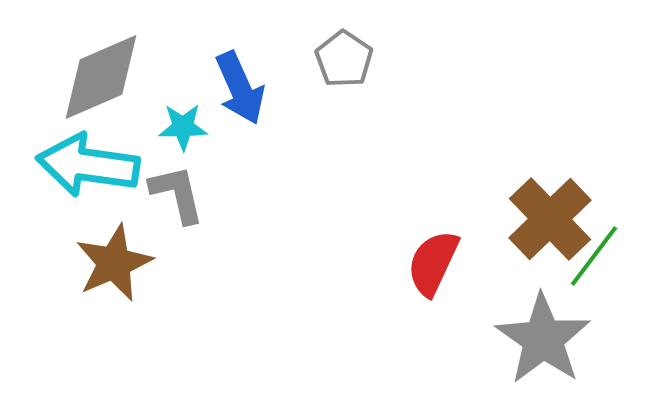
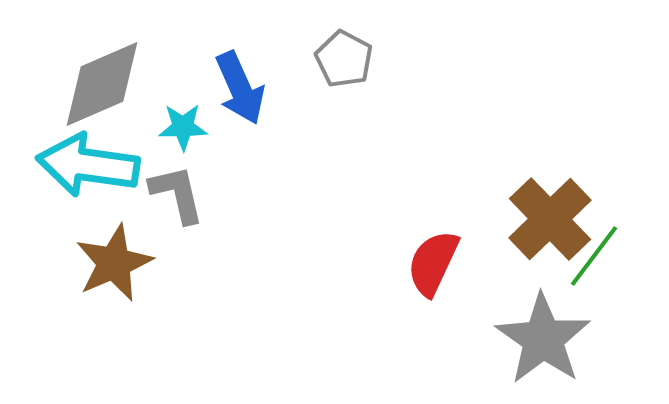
gray pentagon: rotated 6 degrees counterclockwise
gray diamond: moved 1 px right, 7 px down
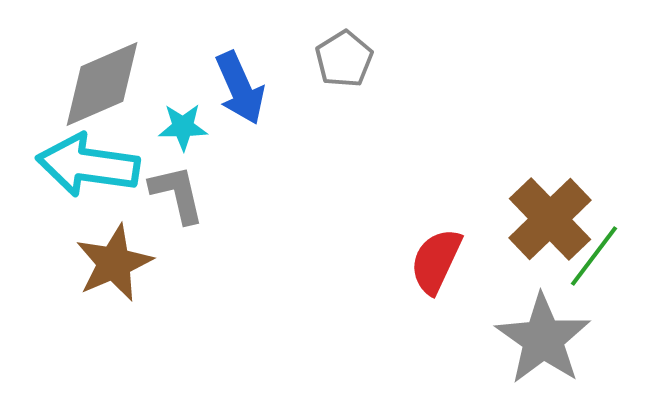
gray pentagon: rotated 12 degrees clockwise
red semicircle: moved 3 px right, 2 px up
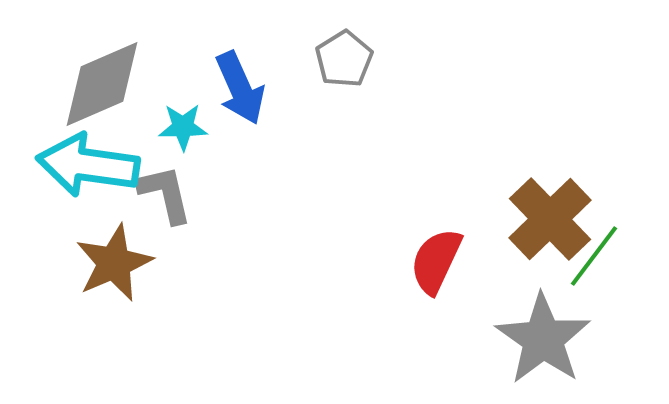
gray L-shape: moved 12 px left
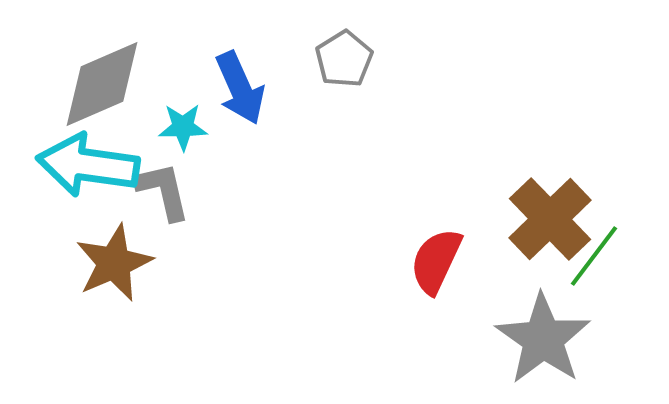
gray L-shape: moved 2 px left, 3 px up
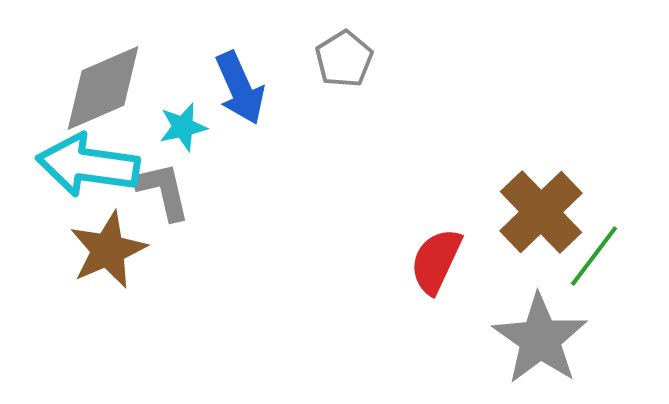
gray diamond: moved 1 px right, 4 px down
cyan star: rotated 12 degrees counterclockwise
brown cross: moved 9 px left, 7 px up
brown star: moved 6 px left, 13 px up
gray star: moved 3 px left
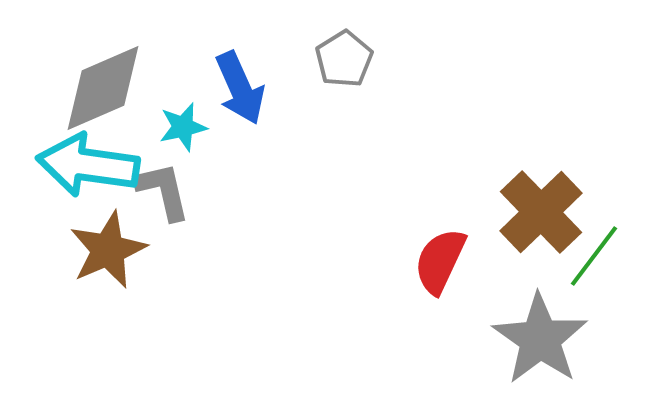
red semicircle: moved 4 px right
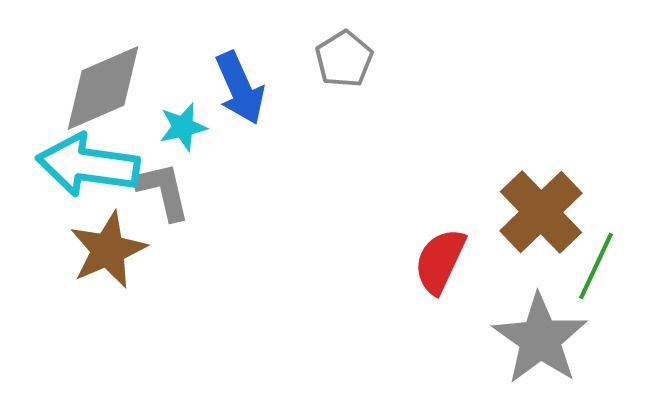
green line: moved 2 px right, 10 px down; rotated 12 degrees counterclockwise
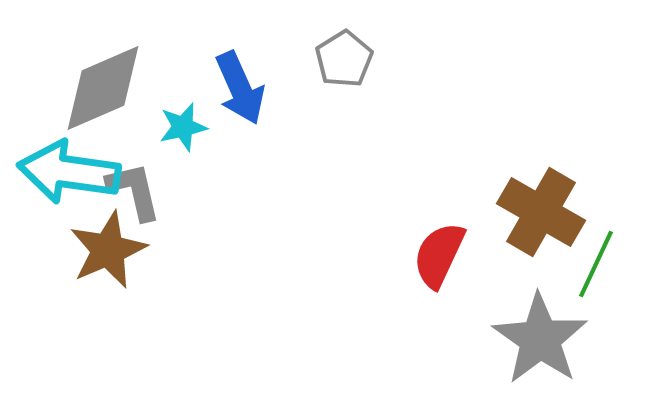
cyan arrow: moved 19 px left, 7 px down
gray L-shape: moved 29 px left
brown cross: rotated 16 degrees counterclockwise
red semicircle: moved 1 px left, 6 px up
green line: moved 2 px up
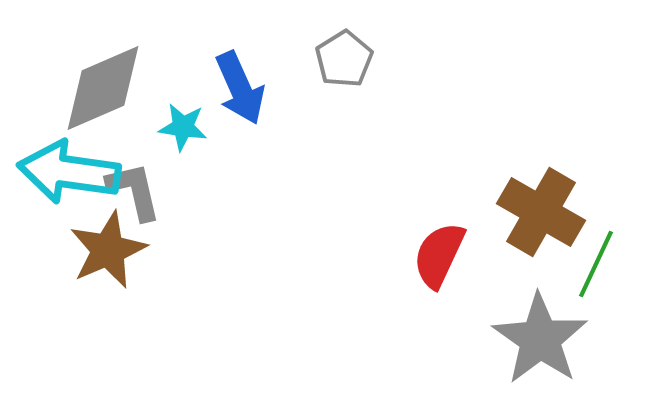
cyan star: rotated 21 degrees clockwise
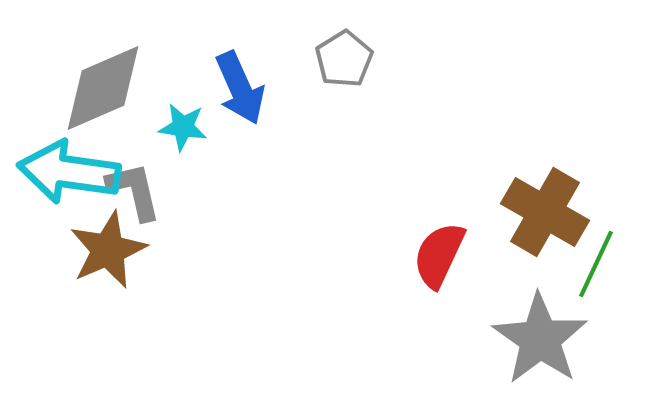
brown cross: moved 4 px right
